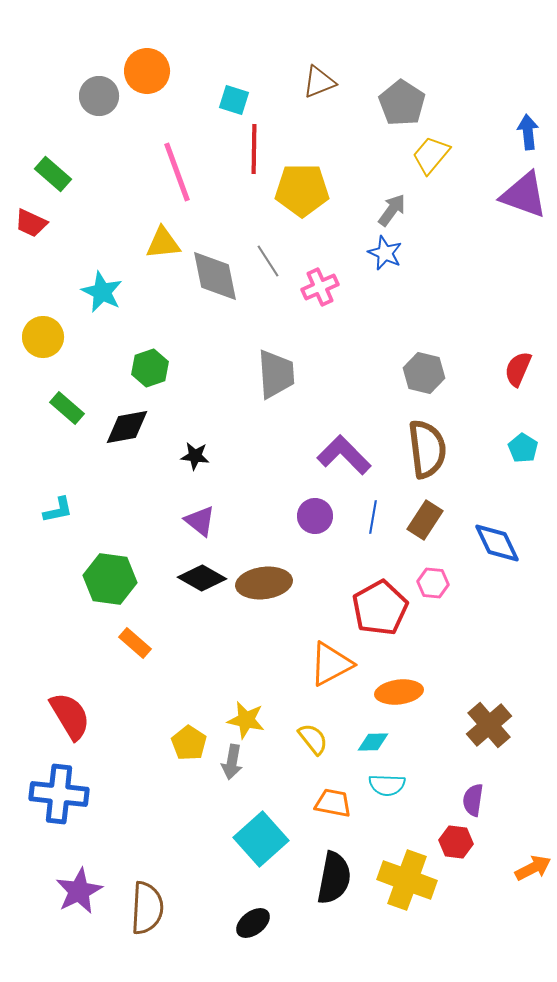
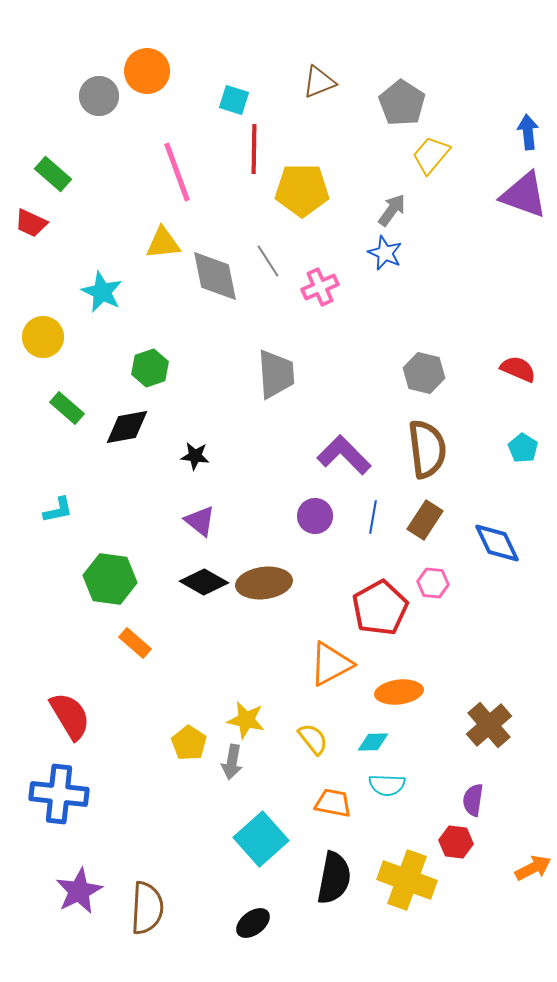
red semicircle at (518, 369): rotated 90 degrees clockwise
black diamond at (202, 578): moved 2 px right, 4 px down
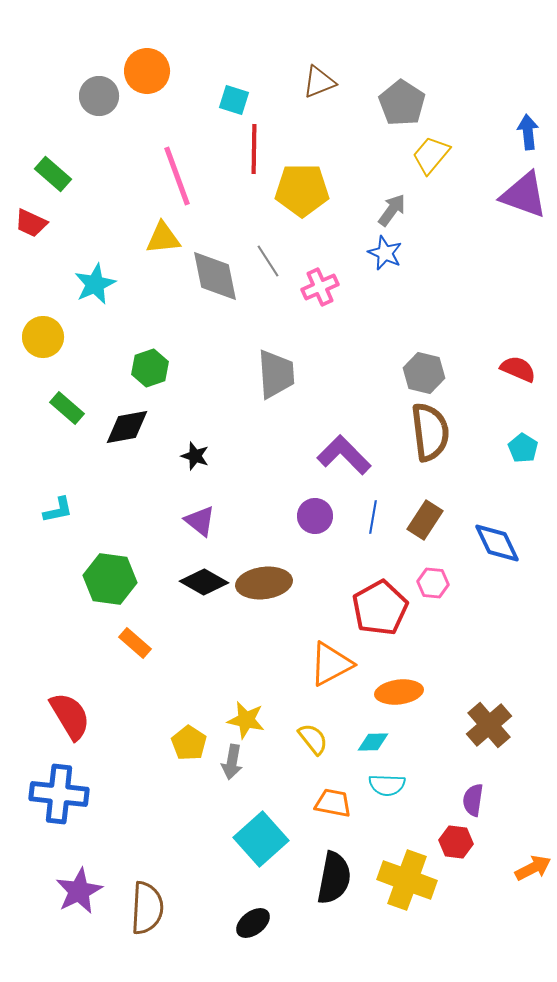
pink line at (177, 172): moved 4 px down
yellow triangle at (163, 243): moved 5 px up
cyan star at (102, 292): moved 7 px left, 8 px up; rotated 21 degrees clockwise
brown semicircle at (427, 449): moved 3 px right, 17 px up
black star at (195, 456): rotated 12 degrees clockwise
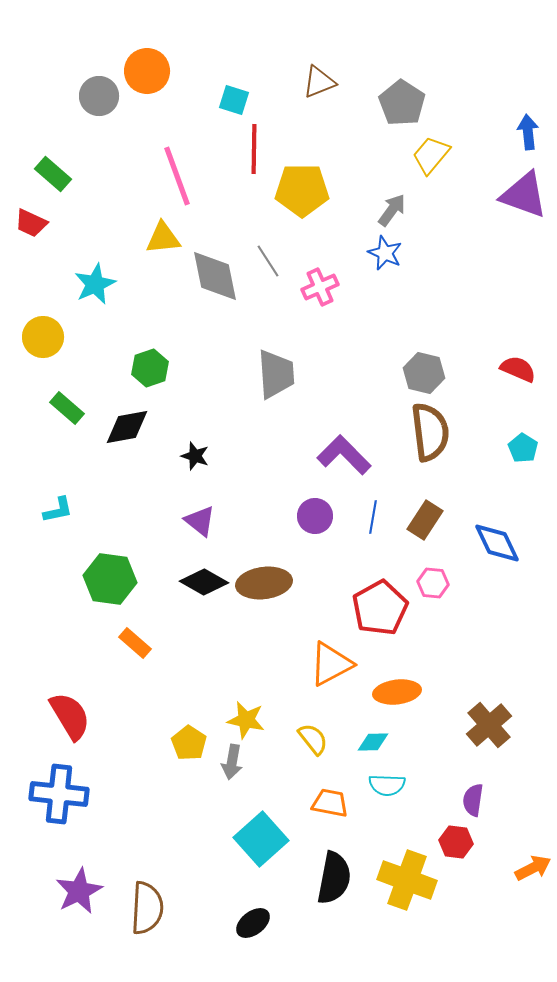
orange ellipse at (399, 692): moved 2 px left
orange trapezoid at (333, 803): moved 3 px left
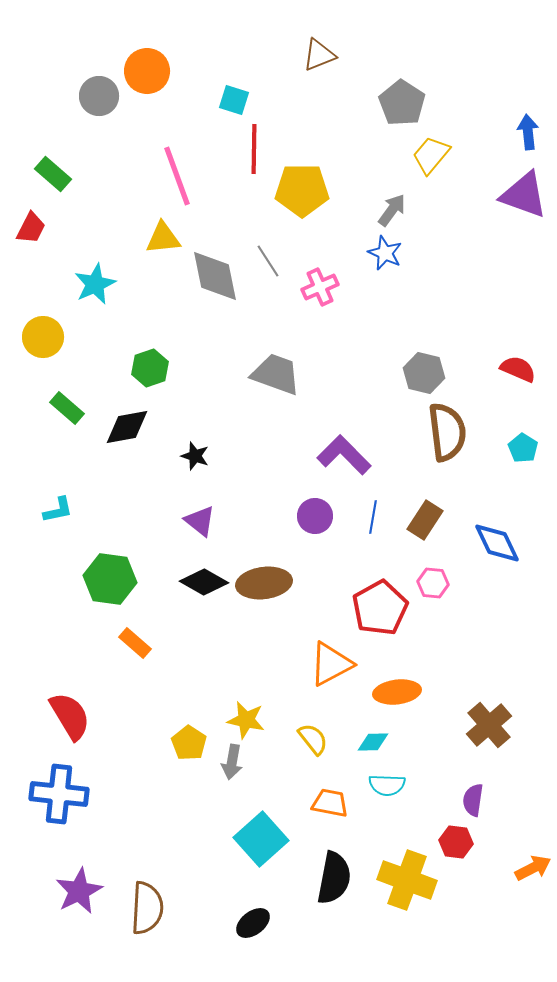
brown triangle at (319, 82): moved 27 px up
red trapezoid at (31, 223): moved 5 px down; rotated 88 degrees counterclockwise
gray trapezoid at (276, 374): rotated 66 degrees counterclockwise
brown semicircle at (430, 432): moved 17 px right
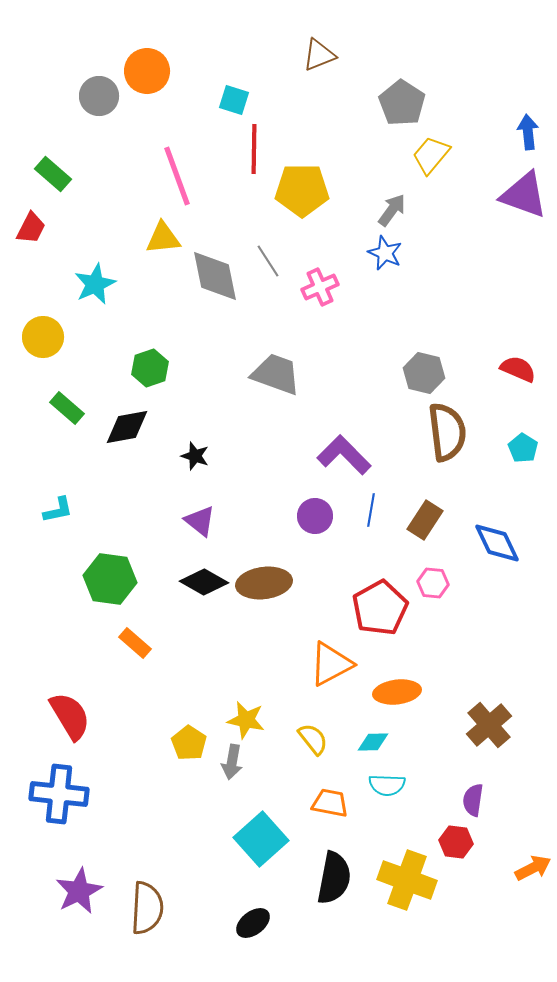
blue line at (373, 517): moved 2 px left, 7 px up
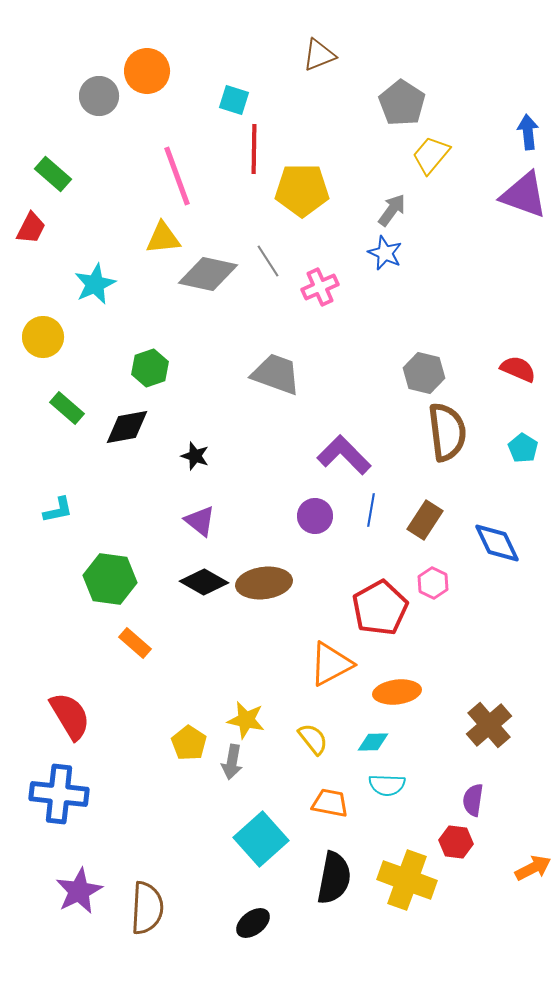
gray diamond at (215, 276): moved 7 px left, 2 px up; rotated 66 degrees counterclockwise
pink hexagon at (433, 583): rotated 20 degrees clockwise
